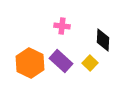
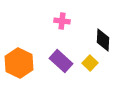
pink cross: moved 5 px up
orange hexagon: moved 11 px left
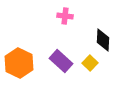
pink cross: moved 3 px right, 5 px up
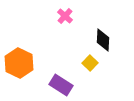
pink cross: rotated 35 degrees clockwise
purple rectangle: moved 24 px down; rotated 10 degrees counterclockwise
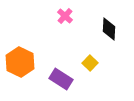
black diamond: moved 6 px right, 11 px up
orange hexagon: moved 1 px right, 1 px up
purple rectangle: moved 6 px up
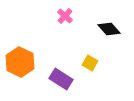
black diamond: rotated 45 degrees counterclockwise
yellow square: rotated 14 degrees counterclockwise
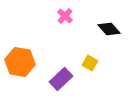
orange hexagon: rotated 16 degrees counterclockwise
purple rectangle: rotated 75 degrees counterclockwise
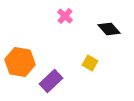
purple rectangle: moved 10 px left, 2 px down
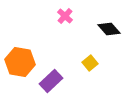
yellow square: rotated 21 degrees clockwise
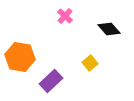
orange hexagon: moved 5 px up
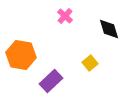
black diamond: rotated 25 degrees clockwise
orange hexagon: moved 1 px right, 2 px up
